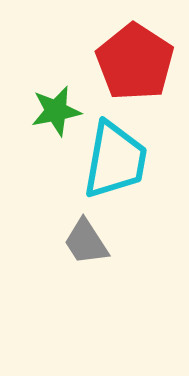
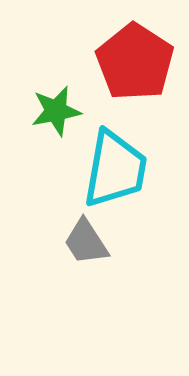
cyan trapezoid: moved 9 px down
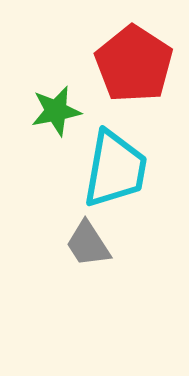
red pentagon: moved 1 px left, 2 px down
gray trapezoid: moved 2 px right, 2 px down
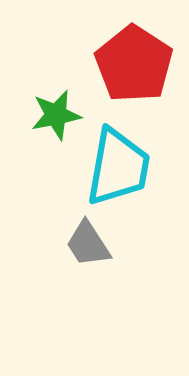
green star: moved 4 px down
cyan trapezoid: moved 3 px right, 2 px up
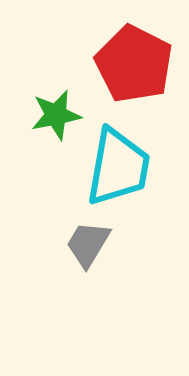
red pentagon: rotated 6 degrees counterclockwise
gray trapezoid: rotated 64 degrees clockwise
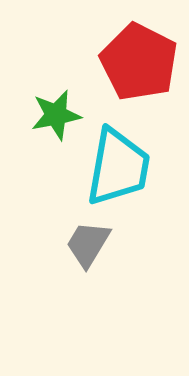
red pentagon: moved 5 px right, 2 px up
